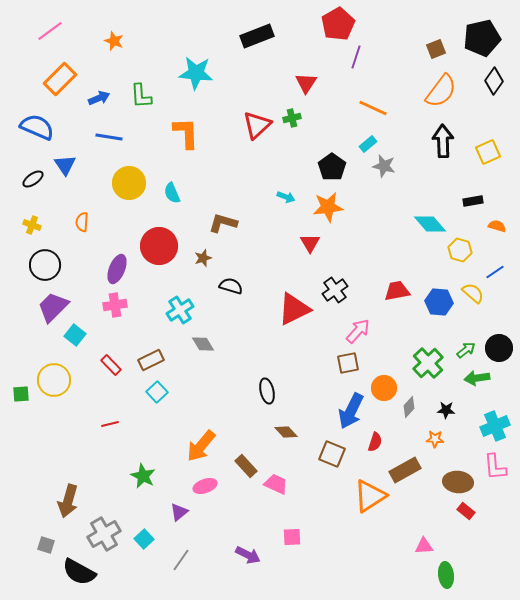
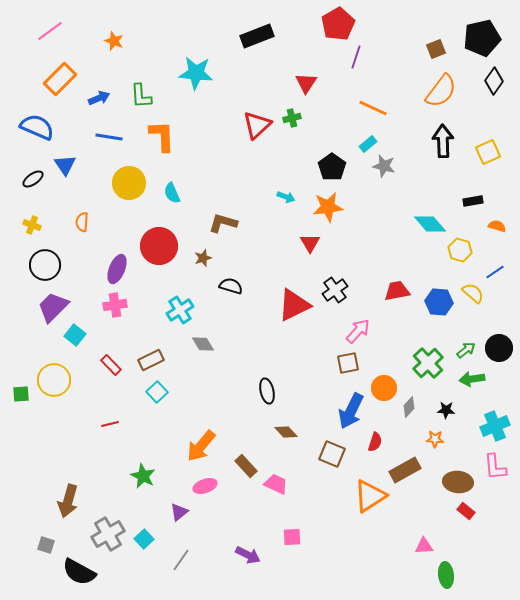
orange L-shape at (186, 133): moved 24 px left, 3 px down
red triangle at (294, 309): moved 4 px up
green arrow at (477, 378): moved 5 px left, 1 px down
gray cross at (104, 534): moved 4 px right
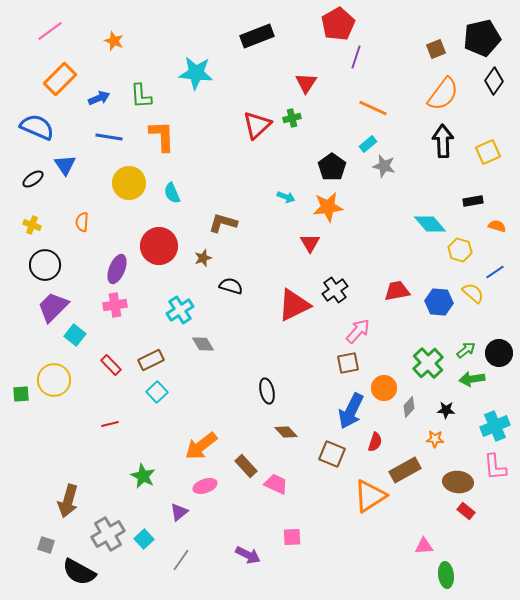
orange semicircle at (441, 91): moved 2 px right, 3 px down
black circle at (499, 348): moved 5 px down
orange arrow at (201, 446): rotated 12 degrees clockwise
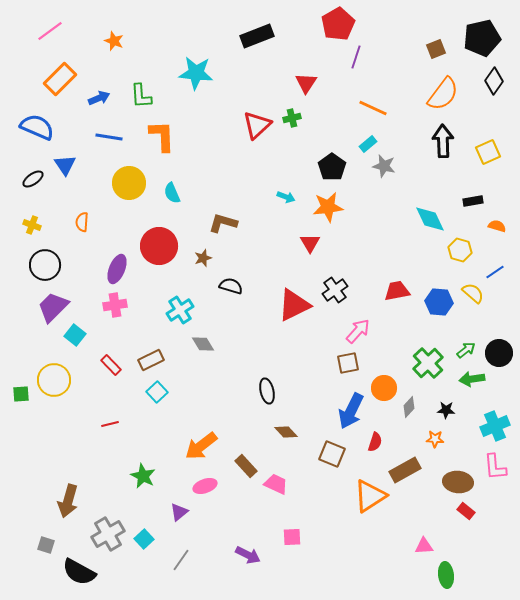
cyan diamond at (430, 224): moved 5 px up; rotated 16 degrees clockwise
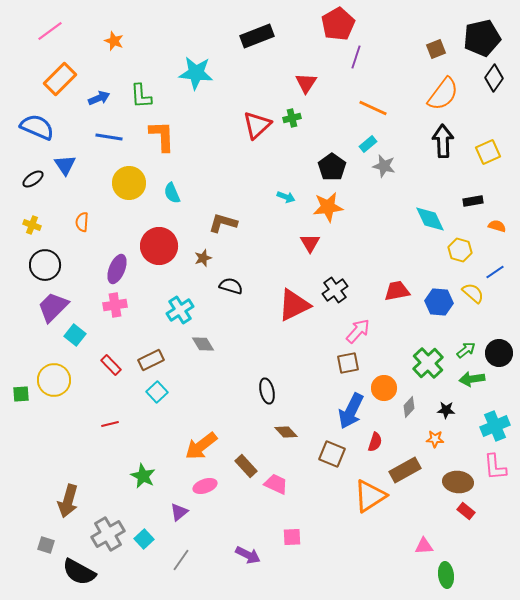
black diamond at (494, 81): moved 3 px up
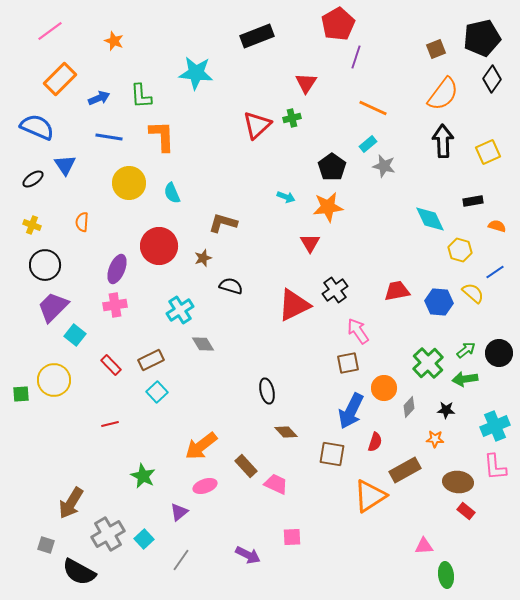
black diamond at (494, 78): moved 2 px left, 1 px down
pink arrow at (358, 331): rotated 76 degrees counterclockwise
green arrow at (472, 379): moved 7 px left
brown square at (332, 454): rotated 12 degrees counterclockwise
brown arrow at (68, 501): moved 3 px right, 2 px down; rotated 16 degrees clockwise
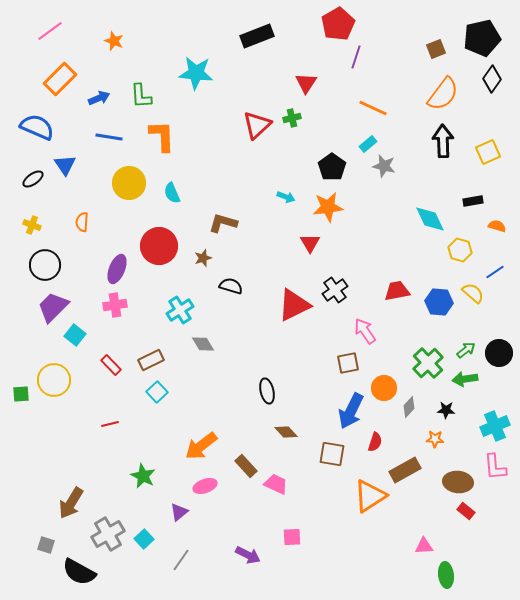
pink arrow at (358, 331): moved 7 px right
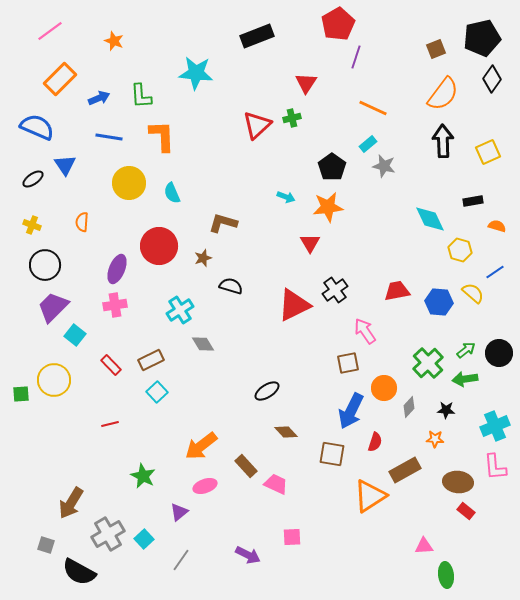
black ellipse at (267, 391): rotated 70 degrees clockwise
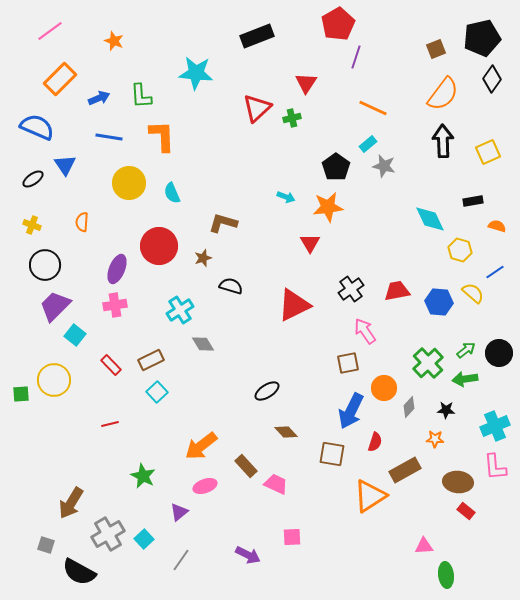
red triangle at (257, 125): moved 17 px up
black pentagon at (332, 167): moved 4 px right
black cross at (335, 290): moved 16 px right, 1 px up
purple trapezoid at (53, 307): moved 2 px right, 1 px up
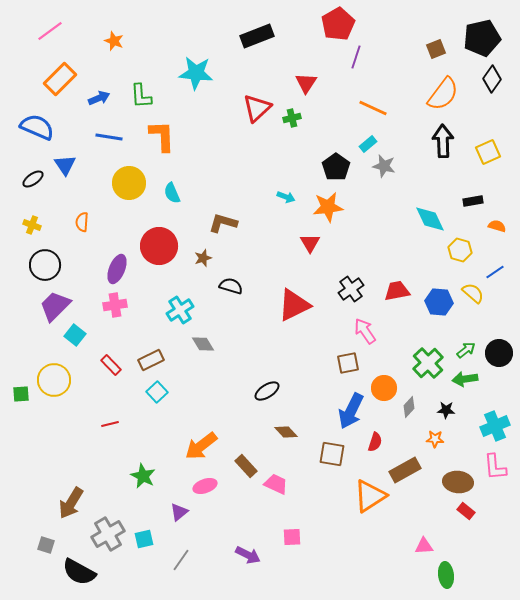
cyan square at (144, 539): rotated 30 degrees clockwise
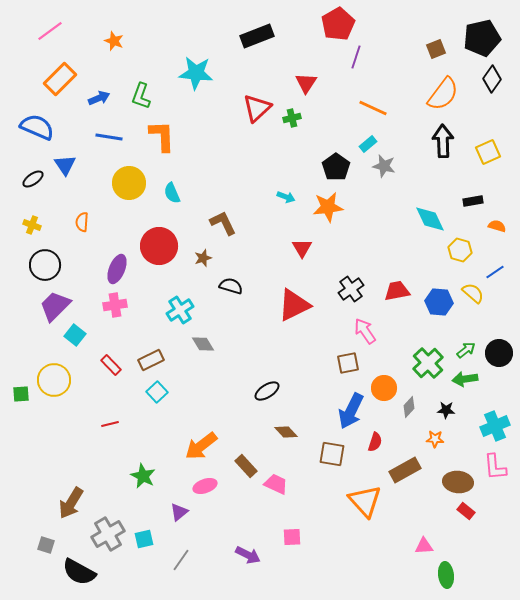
green L-shape at (141, 96): rotated 24 degrees clockwise
brown L-shape at (223, 223): rotated 48 degrees clockwise
red triangle at (310, 243): moved 8 px left, 5 px down
orange triangle at (370, 496): moved 5 px left, 5 px down; rotated 39 degrees counterclockwise
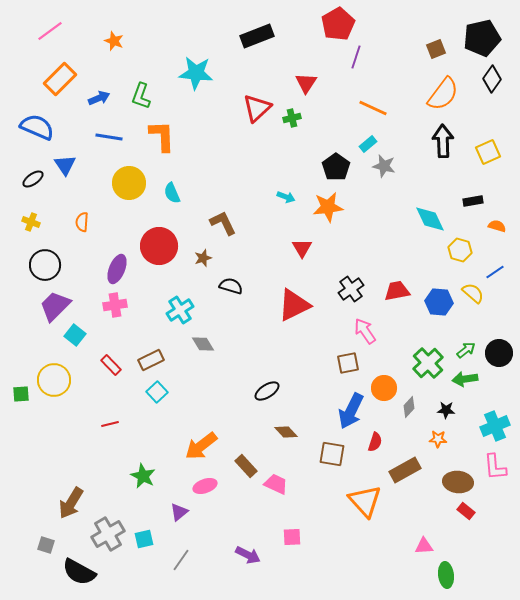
yellow cross at (32, 225): moved 1 px left, 3 px up
orange star at (435, 439): moved 3 px right
